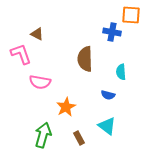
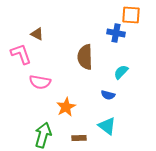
blue cross: moved 4 px right, 1 px down
brown semicircle: moved 2 px up
cyan semicircle: rotated 49 degrees clockwise
brown rectangle: rotated 64 degrees counterclockwise
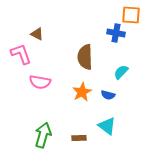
orange star: moved 16 px right, 15 px up
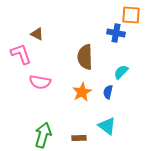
blue semicircle: moved 3 px up; rotated 88 degrees clockwise
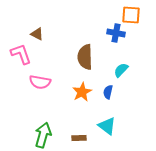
cyan semicircle: moved 2 px up
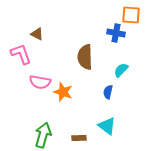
orange star: moved 19 px left; rotated 24 degrees counterclockwise
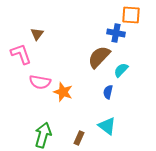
brown triangle: rotated 40 degrees clockwise
brown semicircle: moved 14 px right; rotated 45 degrees clockwise
brown rectangle: rotated 64 degrees counterclockwise
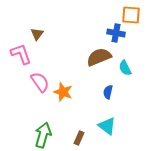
brown semicircle: rotated 25 degrees clockwise
cyan semicircle: moved 4 px right, 2 px up; rotated 70 degrees counterclockwise
pink semicircle: rotated 135 degrees counterclockwise
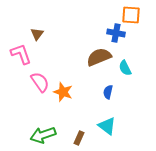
green arrow: rotated 125 degrees counterclockwise
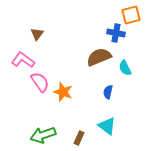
orange square: rotated 18 degrees counterclockwise
pink L-shape: moved 2 px right, 6 px down; rotated 35 degrees counterclockwise
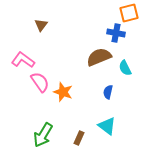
orange square: moved 2 px left, 2 px up
brown triangle: moved 4 px right, 9 px up
green arrow: rotated 40 degrees counterclockwise
